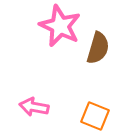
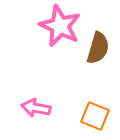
pink arrow: moved 2 px right, 1 px down
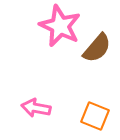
brown semicircle: moved 1 px left; rotated 24 degrees clockwise
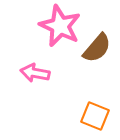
pink arrow: moved 1 px left, 35 px up
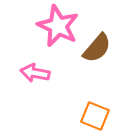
pink star: moved 2 px left
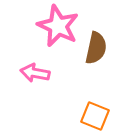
brown semicircle: moved 1 px left; rotated 28 degrees counterclockwise
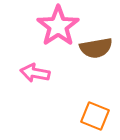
pink star: rotated 12 degrees clockwise
brown semicircle: rotated 68 degrees clockwise
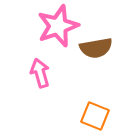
pink star: rotated 15 degrees clockwise
pink arrow: moved 5 px right; rotated 64 degrees clockwise
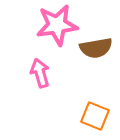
pink star: moved 1 px left, 1 px up; rotated 12 degrees clockwise
